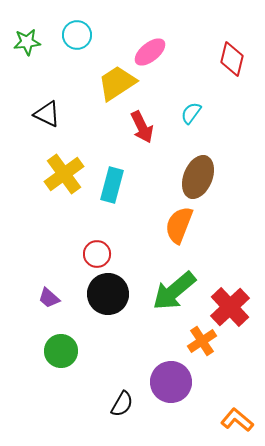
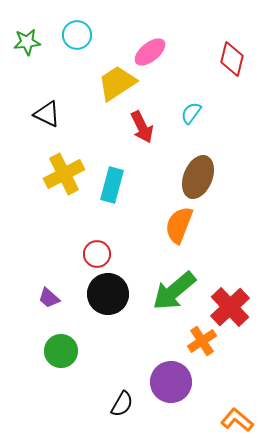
yellow cross: rotated 9 degrees clockwise
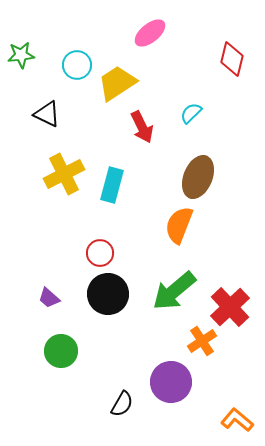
cyan circle: moved 30 px down
green star: moved 6 px left, 13 px down
pink ellipse: moved 19 px up
cyan semicircle: rotated 10 degrees clockwise
red circle: moved 3 px right, 1 px up
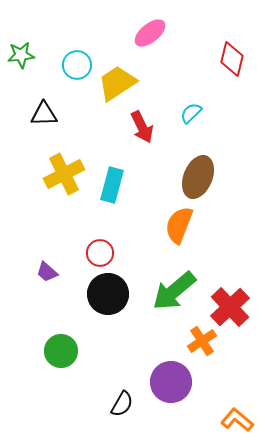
black triangle: moved 3 px left; rotated 28 degrees counterclockwise
purple trapezoid: moved 2 px left, 26 px up
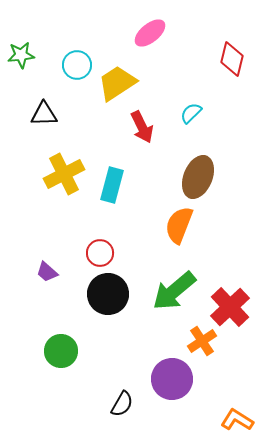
purple circle: moved 1 px right, 3 px up
orange L-shape: rotated 8 degrees counterclockwise
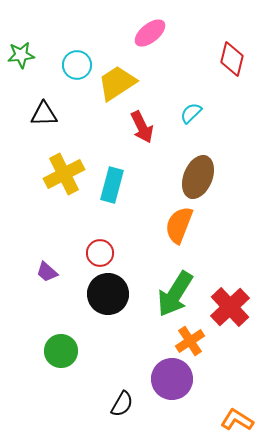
green arrow: moved 1 px right, 3 px down; rotated 18 degrees counterclockwise
orange cross: moved 12 px left
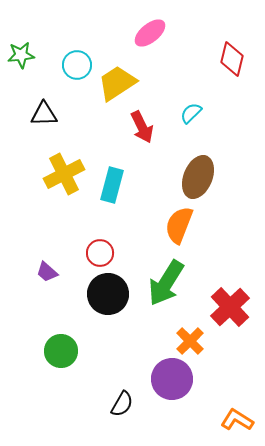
green arrow: moved 9 px left, 11 px up
orange cross: rotated 12 degrees counterclockwise
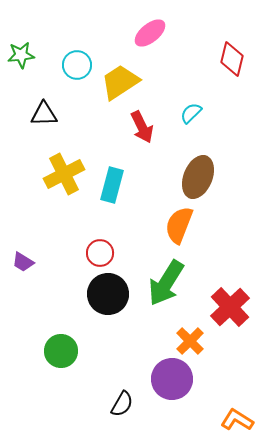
yellow trapezoid: moved 3 px right, 1 px up
purple trapezoid: moved 24 px left, 10 px up; rotated 10 degrees counterclockwise
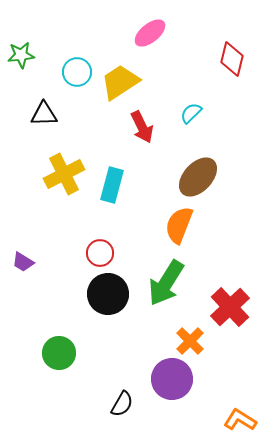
cyan circle: moved 7 px down
brown ellipse: rotated 21 degrees clockwise
green circle: moved 2 px left, 2 px down
orange L-shape: moved 3 px right
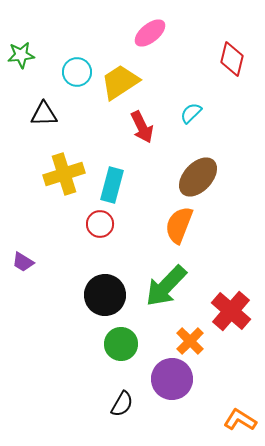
yellow cross: rotated 9 degrees clockwise
red circle: moved 29 px up
green arrow: moved 3 px down; rotated 12 degrees clockwise
black circle: moved 3 px left, 1 px down
red cross: moved 1 px right, 4 px down; rotated 6 degrees counterclockwise
green circle: moved 62 px right, 9 px up
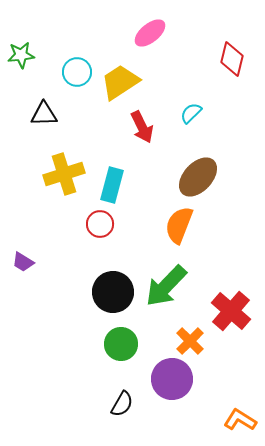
black circle: moved 8 px right, 3 px up
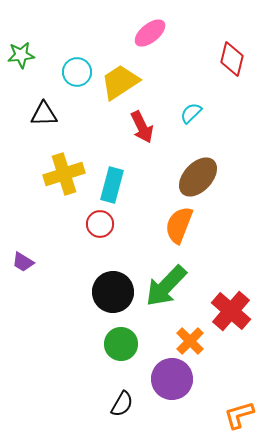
orange L-shape: moved 1 px left, 5 px up; rotated 48 degrees counterclockwise
